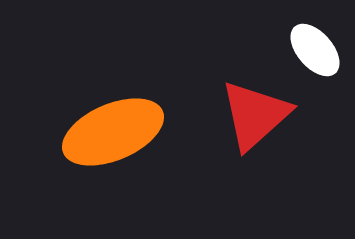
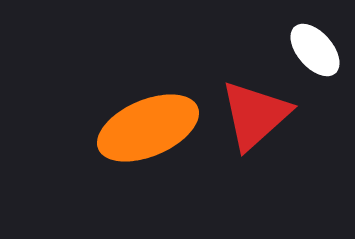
orange ellipse: moved 35 px right, 4 px up
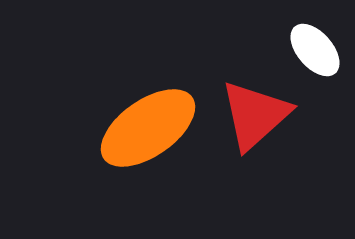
orange ellipse: rotated 12 degrees counterclockwise
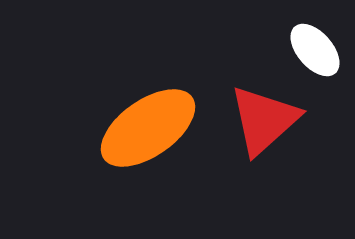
red triangle: moved 9 px right, 5 px down
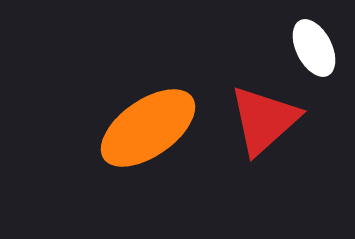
white ellipse: moved 1 px left, 2 px up; rotated 14 degrees clockwise
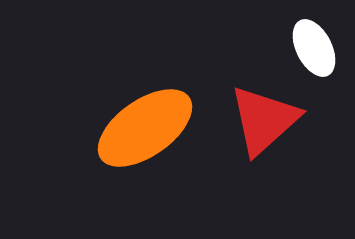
orange ellipse: moved 3 px left
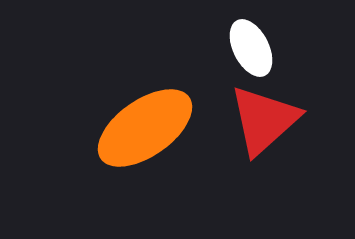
white ellipse: moved 63 px left
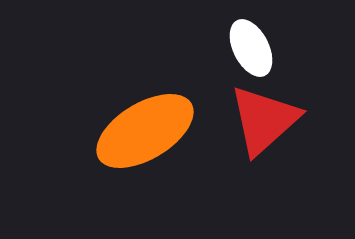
orange ellipse: moved 3 px down; rotated 4 degrees clockwise
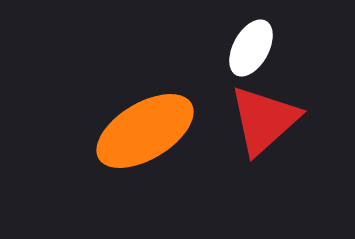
white ellipse: rotated 56 degrees clockwise
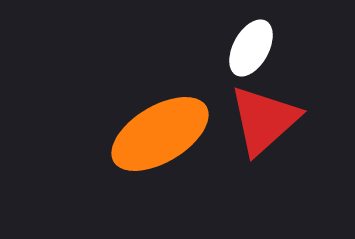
orange ellipse: moved 15 px right, 3 px down
